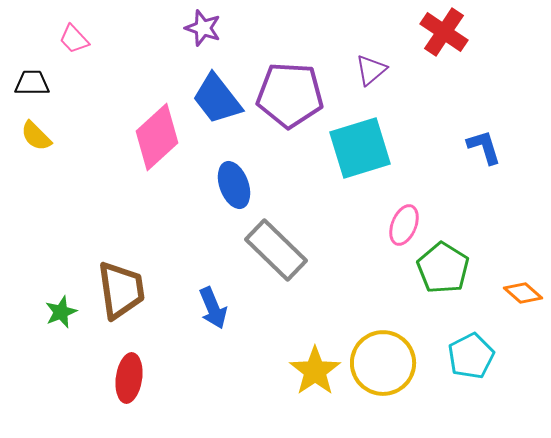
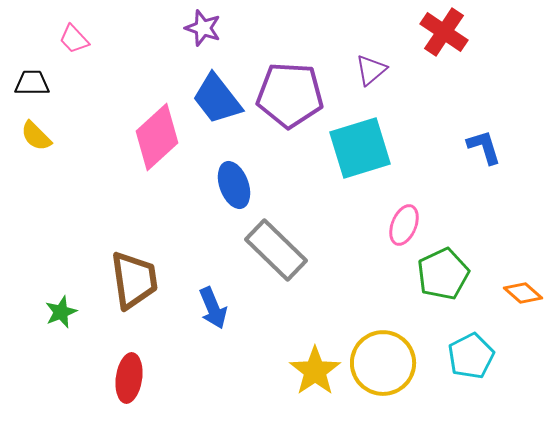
green pentagon: moved 6 px down; rotated 15 degrees clockwise
brown trapezoid: moved 13 px right, 10 px up
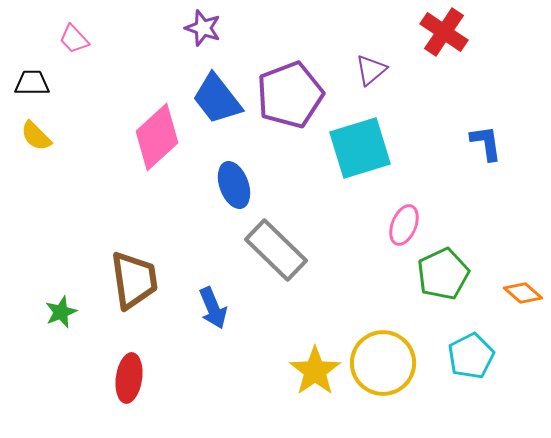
purple pentagon: rotated 24 degrees counterclockwise
blue L-shape: moved 2 px right, 4 px up; rotated 9 degrees clockwise
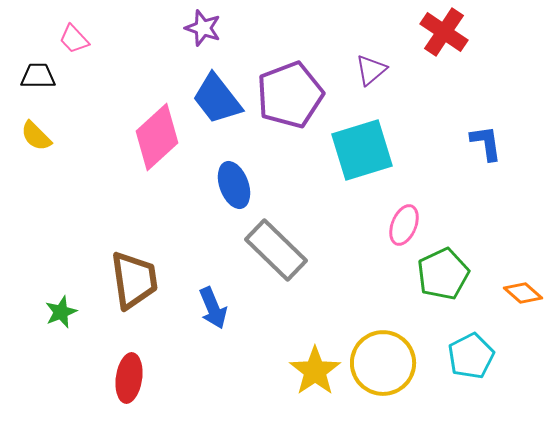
black trapezoid: moved 6 px right, 7 px up
cyan square: moved 2 px right, 2 px down
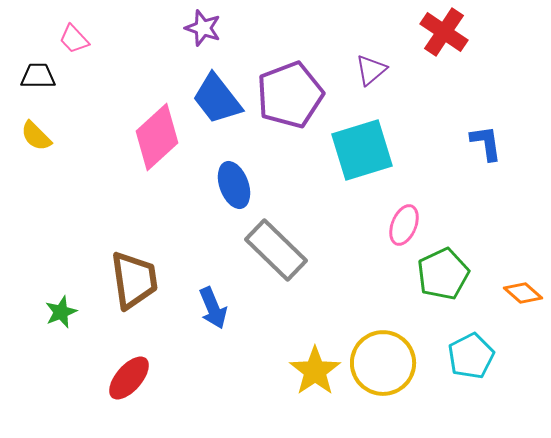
red ellipse: rotated 33 degrees clockwise
